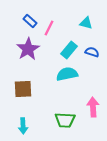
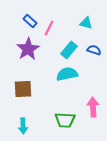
blue semicircle: moved 2 px right, 2 px up
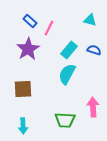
cyan triangle: moved 4 px right, 3 px up
cyan semicircle: rotated 50 degrees counterclockwise
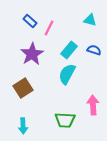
purple star: moved 4 px right, 5 px down
brown square: moved 1 px up; rotated 30 degrees counterclockwise
pink arrow: moved 2 px up
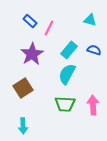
green trapezoid: moved 16 px up
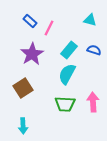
pink arrow: moved 3 px up
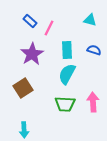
cyan rectangle: moved 2 px left; rotated 42 degrees counterclockwise
cyan arrow: moved 1 px right, 4 px down
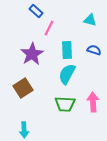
blue rectangle: moved 6 px right, 10 px up
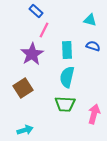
pink line: moved 5 px left, 2 px down
blue semicircle: moved 1 px left, 4 px up
cyan semicircle: moved 3 px down; rotated 15 degrees counterclockwise
pink arrow: moved 1 px right, 12 px down; rotated 18 degrees clockwise
cyan arrow: moved 1 px right; rotated 105 degrees counterclockwise
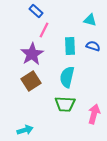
cyan rectangle: moved 3 px right, 4 px up
brown square: moved 8 px right, 7 px up
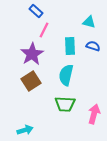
cyan triangle: moved 1 px left, 2 px down
cyan semicircle: moved 1 px left, 2 px up
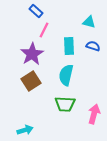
cyan rectangle: moved 1 px left
